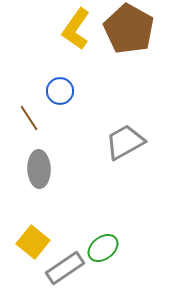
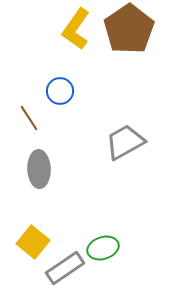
brown pentagon: rotated 9 degrees clockwise
green ellipse: rotated 20 degrees clockwise
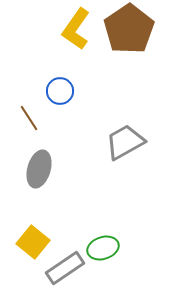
gray ellipse: rotated 18 degrees clockwise
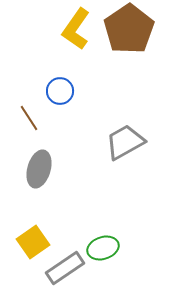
yellow square: rotated 16 degrees clockwise
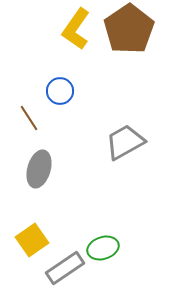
yellow square: moved 1 px left, 2 px up
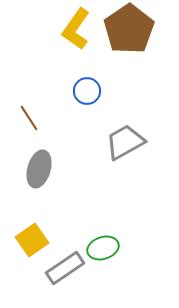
blue circle: moved 27 px right
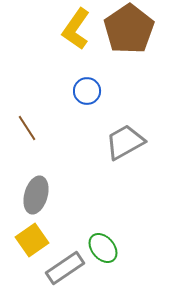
brown line: moved 2 px left, 10 px down
gray ellipse: moved 3 px left, 26 px down
green ellipse: rotated 68 degrees clockwise
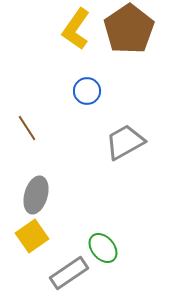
yellow square: moved 4 px up
gray rectangle: moved 4 px right, 5 px down
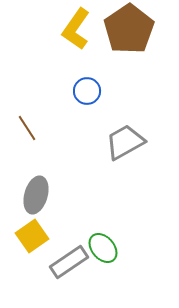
gray rectangle: moved 11 px up
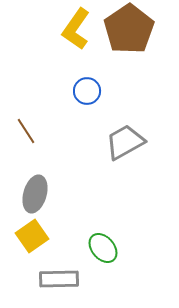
brown line: moved 1 px left, 3 px down
gray ellipse: moved 1 px left, 1 px up
gray rectangle: moved 10 px left, 17 px down; rotated 33 degrees clockwise
